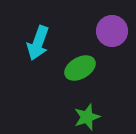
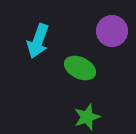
cyan arrow: moved 2 px up
green ellipse: rotated 56 degrees clockwise
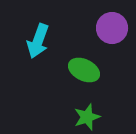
purple circle: moved 3 px up
green ellipse: moved 4 px right, 2 px down
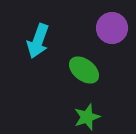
green ellipse: rotated 12 degrees clockwise
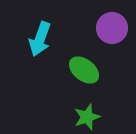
cyan arrow: moved 2 px right, 2 px up
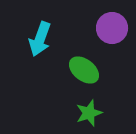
green star: moved 2 px right, 4 px up
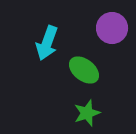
cyan arrow: moved 7 px right, 4 px down
green star: moved 2 px left
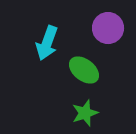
purple circle: moved 4 px left
green star: moved 2 px left
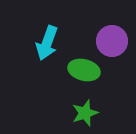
purple circle: moved 4 px right, 13 px down
green ellipse: rotated 24 degrees counterclockwise
